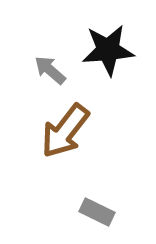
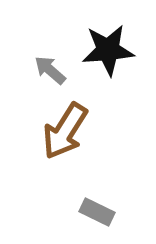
brown arrow: rotated 6 degrees counterclockwise
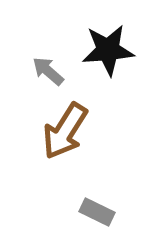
gray arrow: moved 2 px left, 1 px down
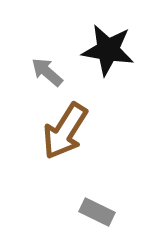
black star: rotated 14 degrees clockwise
gray arrow: moved 1 px left, 1 px down
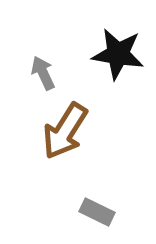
black star: moved 10 px right, 4 px down
gray arrow: moved 4 px left, 1 px down; rotated 24 degrees clockwise
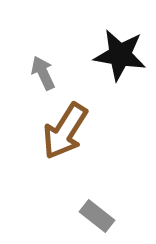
black star: moved 2 px right, 1 px down
gray rectangle: moved 4 px down; rotated 12 degrees clockwise
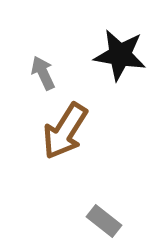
gray rectangle: moved 7 px right, 5 px down
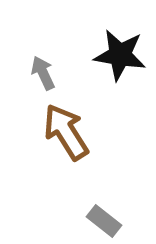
brown arrow: moved 1 px right, 1 px down; rotated 116 degrees clockwise
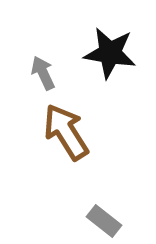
black star: moved 10 px left, 2 px up
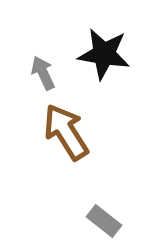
black star: moved 6 px left, 1 px down
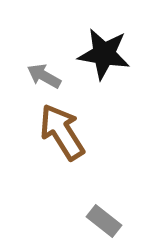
gray arrow: moved 1 px right, 3 px down; rotated 36 degrees counterclockwise
brown arrow: moved 4 px left
